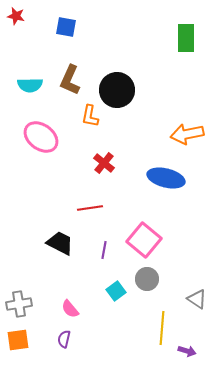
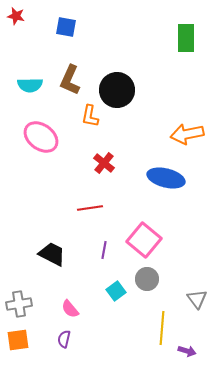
black trapezoid: moved 8 px left, 11 px down
gray triangle: rotated 20 degrees clockwise
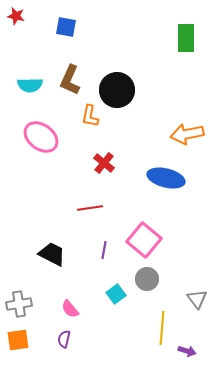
cyan square: moved 3 px down
